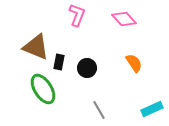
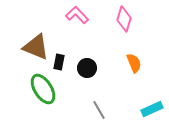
pink L-shape: rotated 65 degrees counterclockwise
pink diamond: rotated 60 degrees clockwise
orange semicircle: rotated 12 degrees clockwise
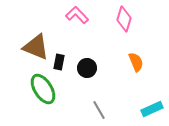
orange semicircle: moved 2 px right, 1 px up
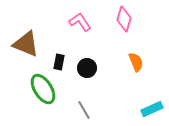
pink L-shape: moved 3 px right, 7 px down; rotated 10 degrees clockwise
brown triangle: moved 10 px left, 3 px up
gray line: moved 15 px left
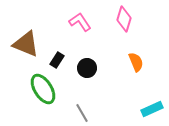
black rectangle: moved 2 px left, 2 px up; rotated 21 degrees clockwise
gray line: moved 2 px left, 3 px down
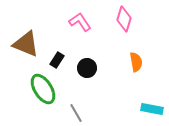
orange semicircle: rotated 12 degrees clockwise
cyan rectangle: rotated 35 degrees clockwise
gray line: moved 6 px left
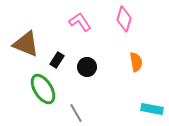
black circle: moved 1 px up
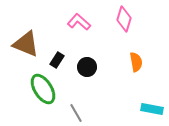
pink L-shape: moved 1 px left; rotated 15 degrees counterclockwise
